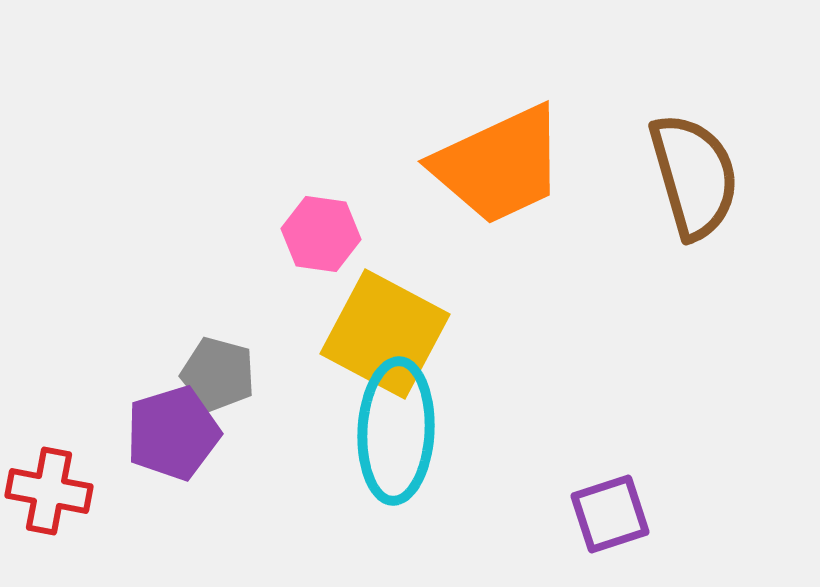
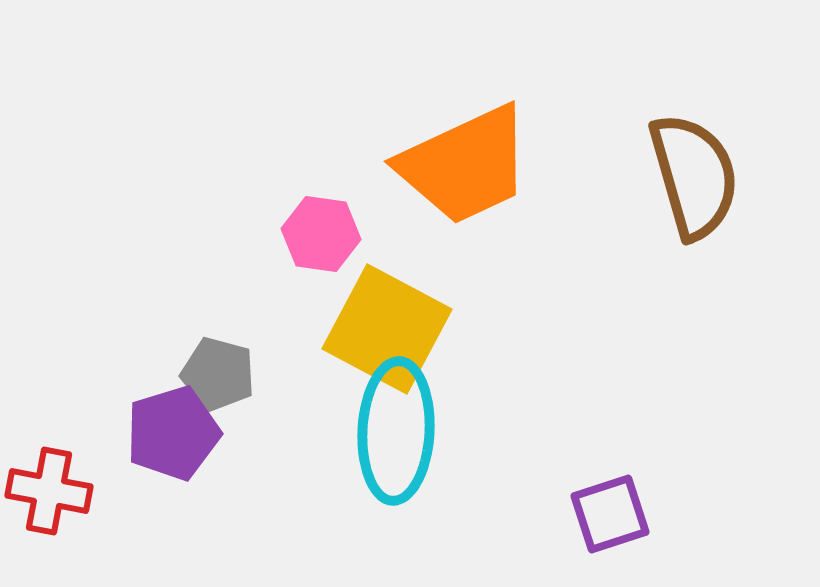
orange trapezoid: moved 34 px left
yellow square: moved 2 px right, 5 px up
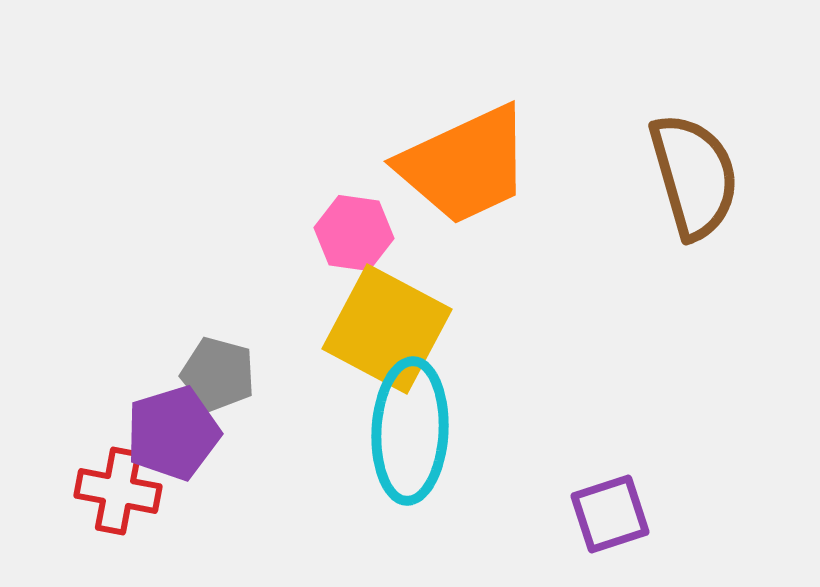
pink hexagon: moved 33 px right, 1 px up
cyan ellipse: moved 14 px right
red cross: moved 69 px right
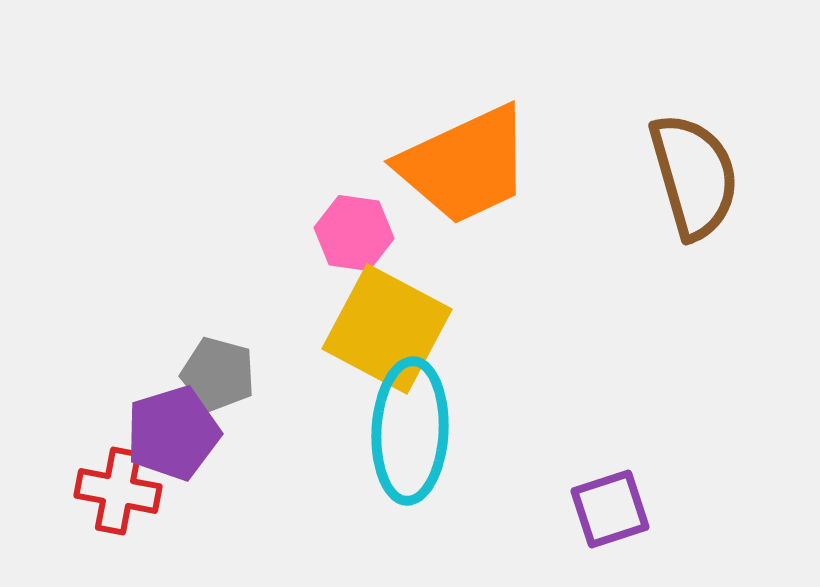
purple square: moved 5 px up
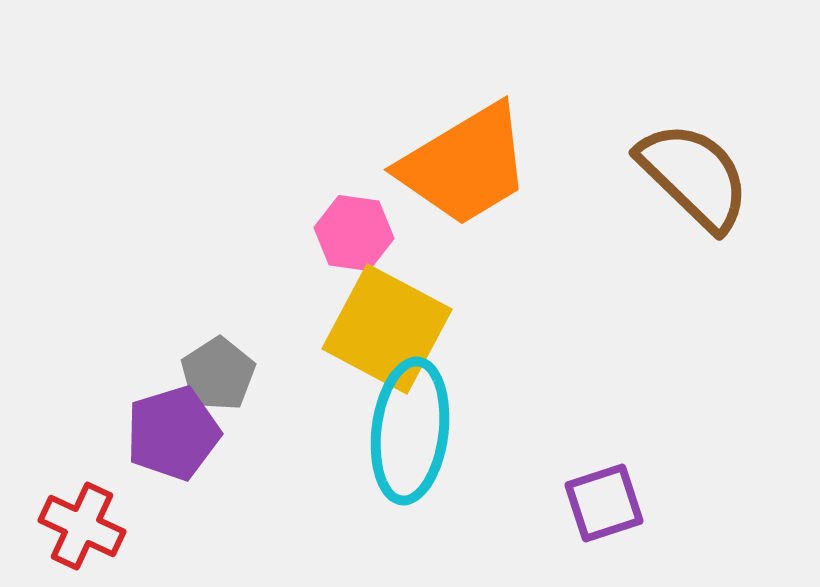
orange trapezoid: rotated 6 degrees counterclockwise
brown semicircle: rotated 30 degrees counterclockwise
gray pentagon: rotated 24 degrees clockwise
cyan ellipse: rotated 4 degrees clockwise
red cross: moved 36 px left, 35 px down; rotated 14 degrees clockwise
purple square: moved 6 px left, 6 px up
